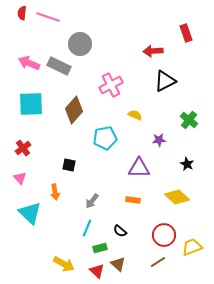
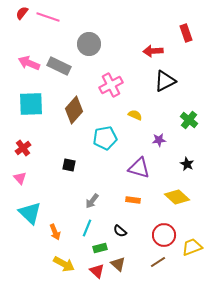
red semicircle: rotated 32 degrees clockwise
gray circle: moved 9 px right
purple triangle: rotated 15 degrees clockwise
orange arrow: moved 40 px down; rotated 14 degrees counterclockwise
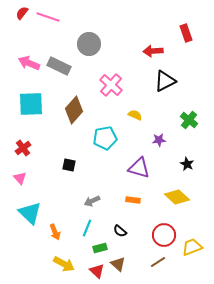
pink cross: rotated 20 degrees counterclockwise
gray arrow: rotated 28 degrees clockwise
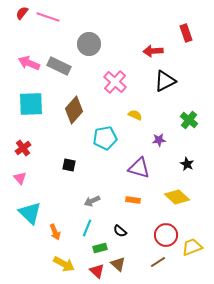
pink cross: moved 4 px right, 3 px up
red circle: moved 2 px right
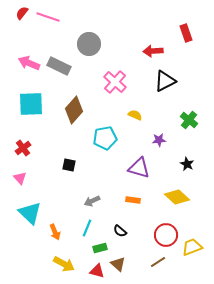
red triangle: rotated 28 degrees counterclockwise
